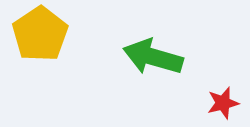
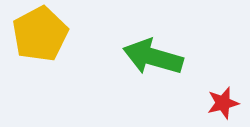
yellow pentagon: rotated 6 degrees clockwise
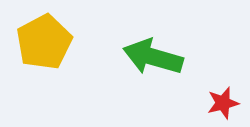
yellow pentagon: moved 4 px right, 8 px down
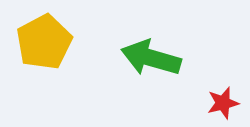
green arrow: moved 2 px left, 1 px down
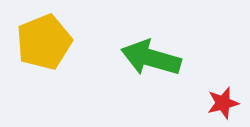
yellow pentagon: rotated 6 degrees clockwise
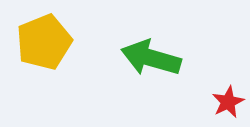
red star: moved 5 px right, 1 px up; rotated 12 degrees counterclockwise
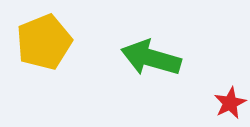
red star: moved 2 px right, 1 px down
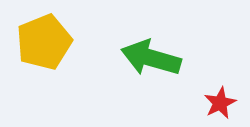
red star: moved 10 px left
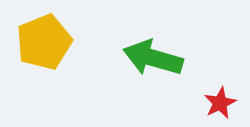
green arrow: moved 2 px right
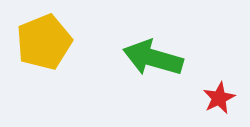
red star: moved 1 px left, 5 px up
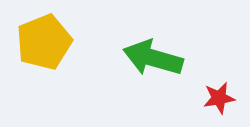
red star: rotated 16 degrees clockwise
